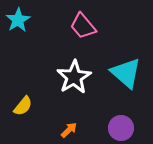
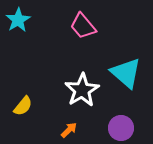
white star: moved 8 px right, 13 px down
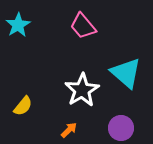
cyan star: moved 5 px down
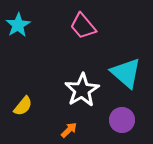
purple circle: moved 1 px right, 8 px up
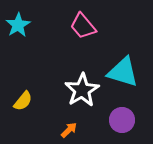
cyan triangle: moved 3 px left, 1 px up; rotated 24 degrees counterclockwise
yellow semicircle: moved 5 px up
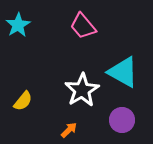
cyan triangle: rotated 12 degrees clockwise
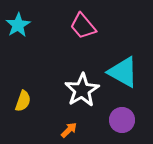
yellow semicircle: rotated 20 degrees counterclockwise
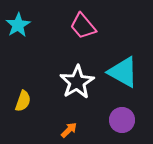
white star: moved 5 px left, 8 px up
